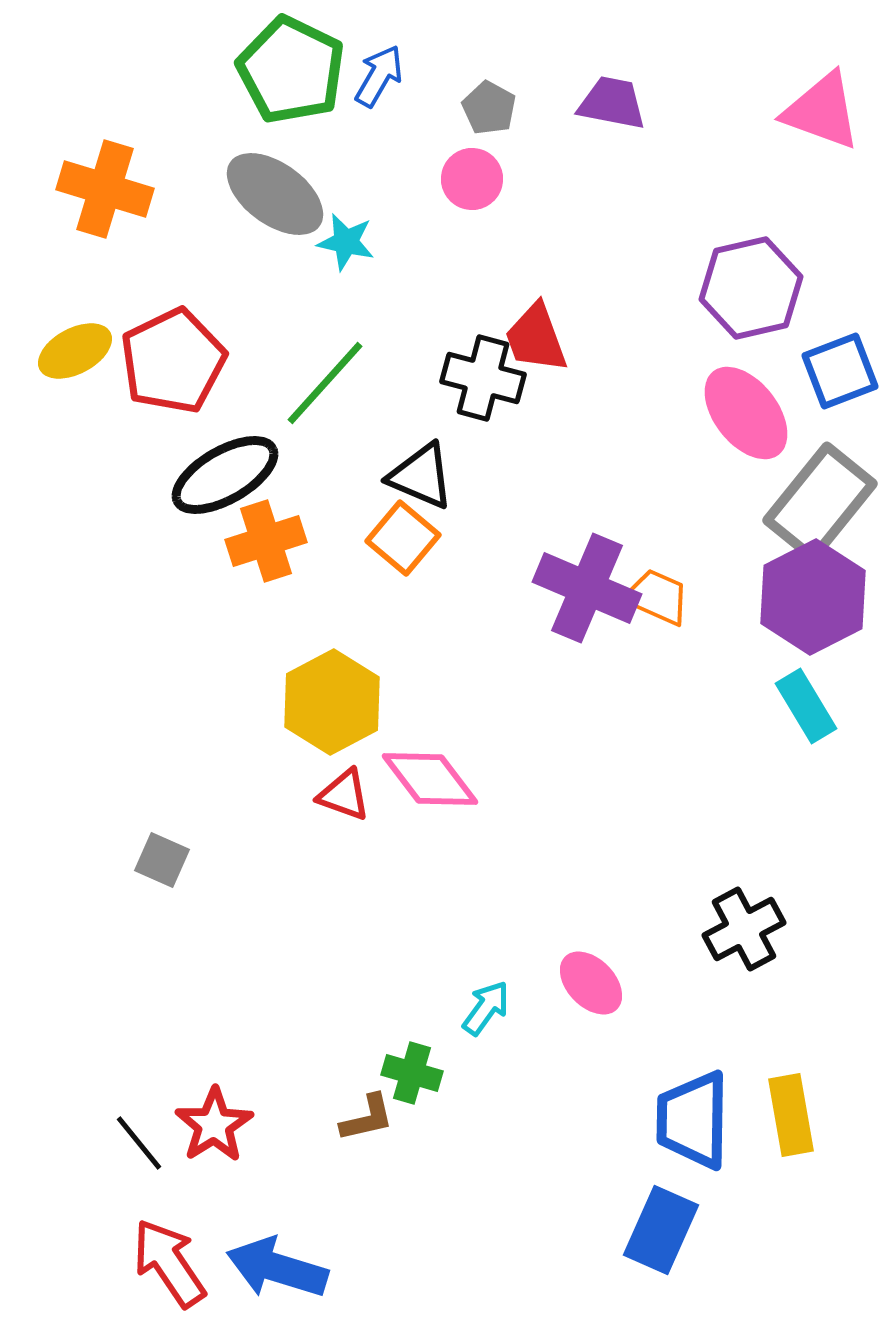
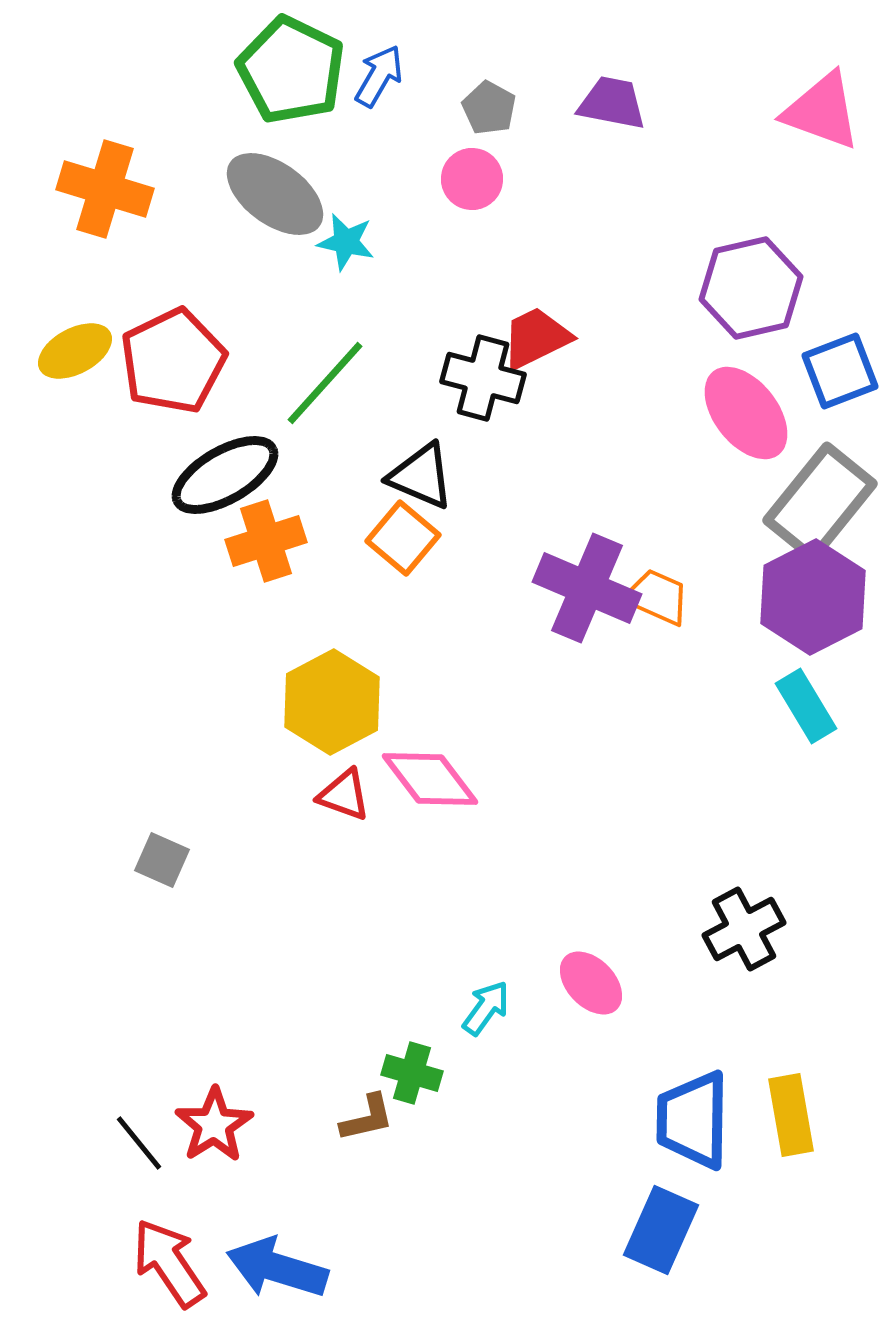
red trapezoid at (536, 338): rotated 84 degrees clockwise
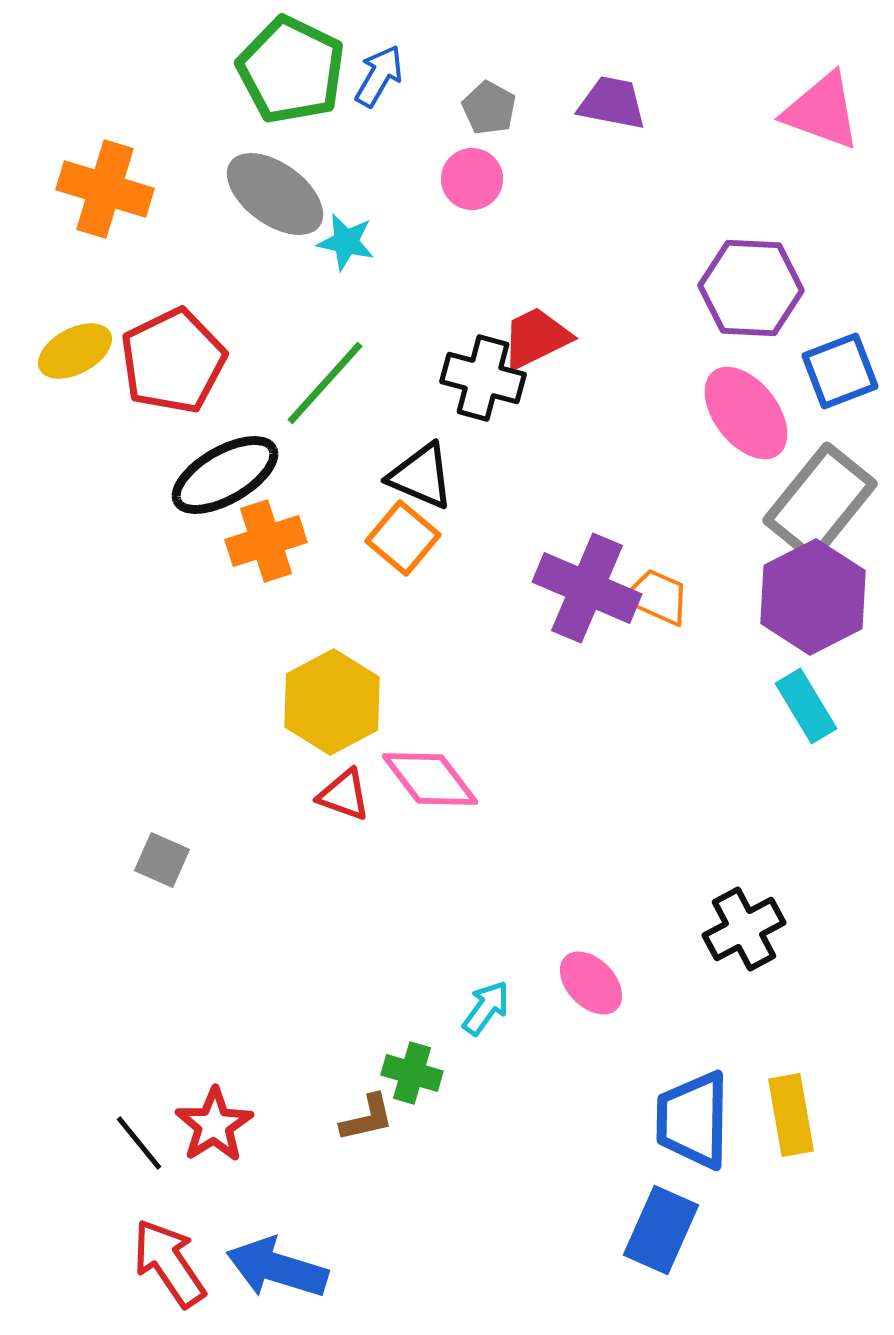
purple hexagon at (751, 288): rotated 16 degrees clockwise
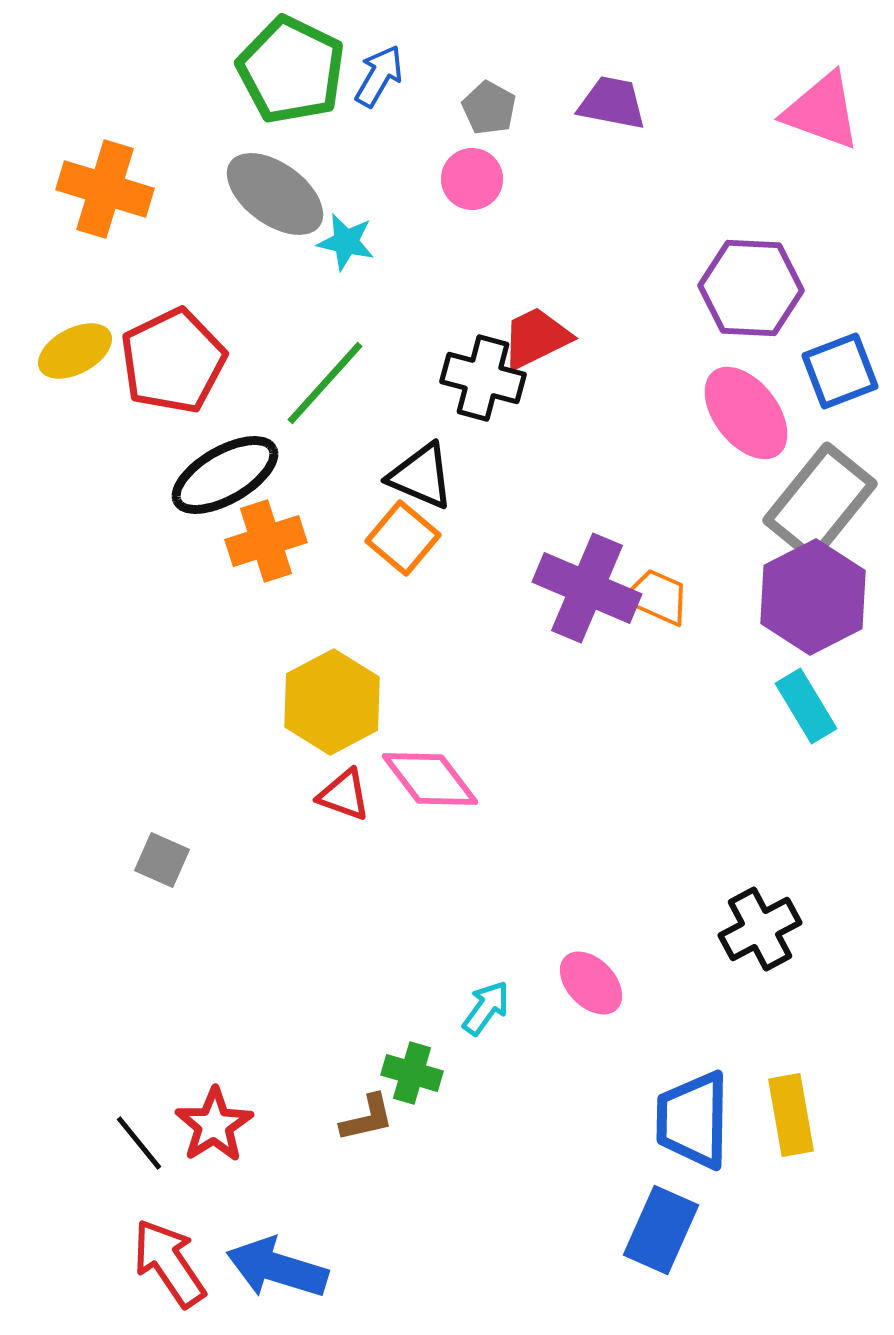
black cross at (744, 929): moved 16 px right
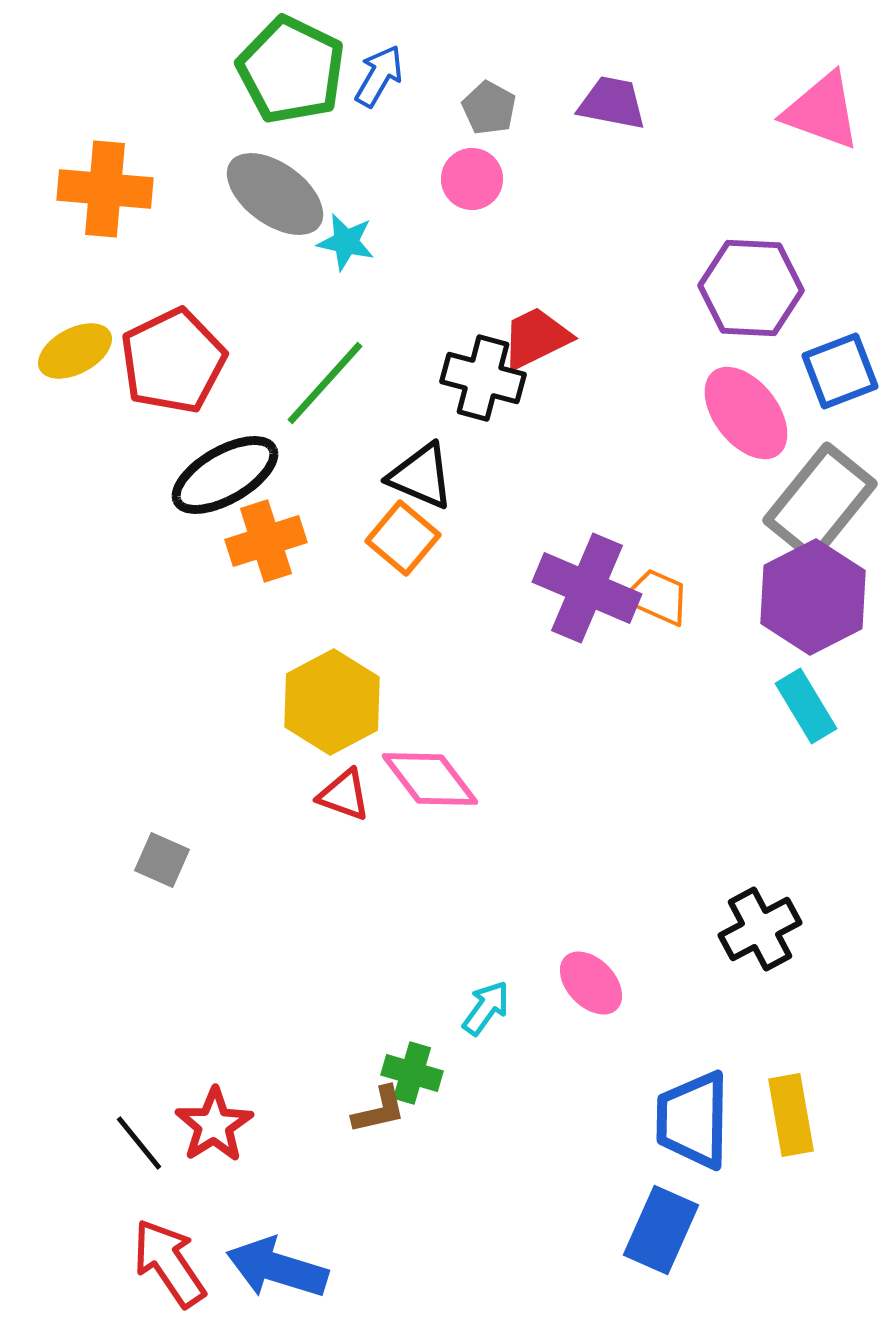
orange cross at (105, 189): rotated 12 degrees counterclockwise
brown L-shape at (367, 1118): moved 12 px right, 8 px up
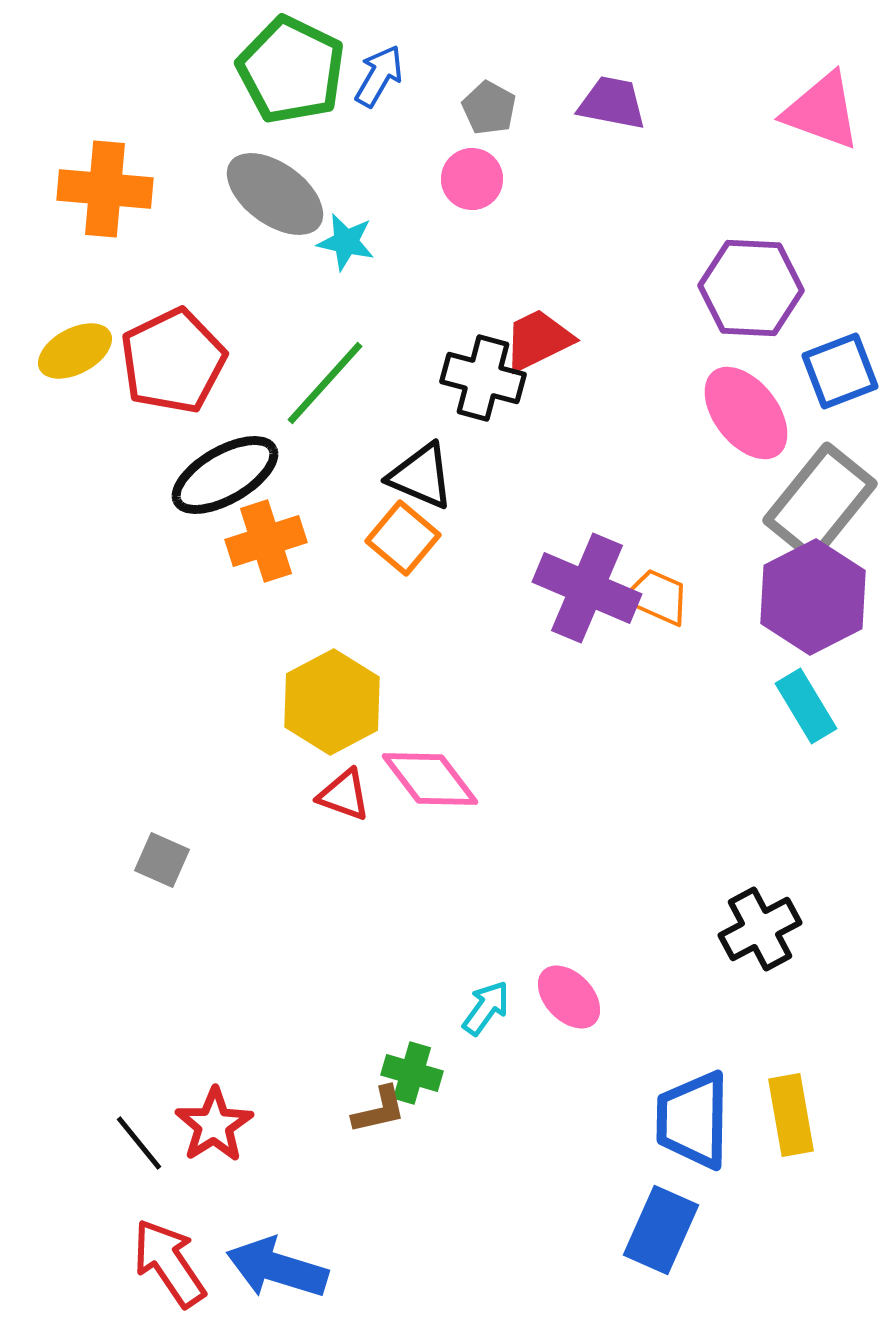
red trapezoid at (536, 338): moved 2 px right, 2 px down
pink ellipse at (591, 983): moved 22 px left, 14 px down
